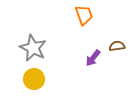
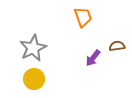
orange trapezoid: moved 1 px left, 2 px down
gray star: rotated 20 degrees clockwise
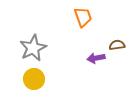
brown semicircle: moved 1 px up
purple arrow: moved 3 px right; rotated 42 degrees clockwise
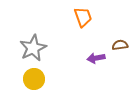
brown semicircle: moved 3 px right
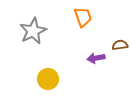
gray star: moved 17 px up
yellow circle: moved 14 px right
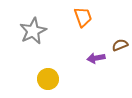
brown semicircle: rotated 14 degrees counterclockwise
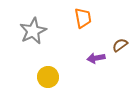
orange trapezoid: moved 1 px down; rotated 10 degrees clockwise
brown semicircle: rotated 14 degrees counterclockwise
yellow circle: moved 2 px up
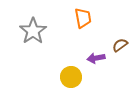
gray star: rotated 8 degrees counterclockwise
yellow circle: moved 23 px right
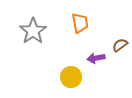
orange trapezoid: moved 3 px left, 5 px down
